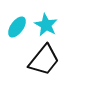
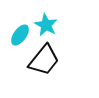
cyan ellipse: moved 3 px right, 8 px down
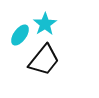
cyan star: moved 1 px left, 1 px up; rotated 10 degrees clockwise
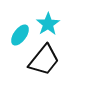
cyan star: moved 3 px right
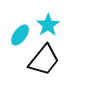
cyan star: moved 1 px down
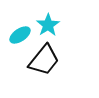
cyan ellipse: rotated 20 degrees clockwise
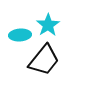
cyan ellipse: rotated 30 degrees clockwise
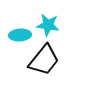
cyan star: rotated 30 degrees counterclockwise
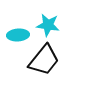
cyan ellipse: moved 2 px left
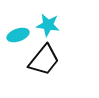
cyan ellipse: rotated 15 degrees counterclockwise
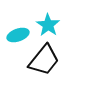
cyan star: rotated 25 degrees clockwise
